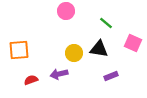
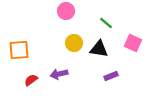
yellow circle: moved 10 px up
red semicircle: rotated 16 degrees counterclockwise
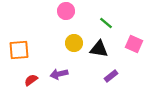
pink square: moved 1 px right, 1 px down
purple rectangle: rotated 16 degrees counterclockwise
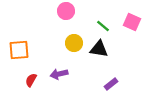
green line: moved 3 px left, 3 px down
pink square: moved 2 px left, 22 px up
purple rectangle: moved 8 px down
red semicircle: rotated 24 degrees counterclockwise
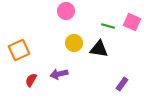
green line: moved 5 px right; rotated 24 degrees counterclockwise
orange square: rotated 20 degrees counterclockwise
purple rectangle: moved 11 px right; rotated 16 degrees counterclockwise
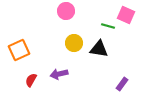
pink square: moved 6 px left, 7 px up
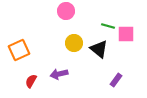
pink square: moved 19 px down; rotated 24 degrees counterclockwise
black triangle: rotated 30 degrees clockwise
red semicircle: moved 1 px down
purple rectangle: moved 6 px left, 4 px up
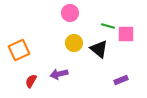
pink circle: moved 4 px right, 2 px down
purple rectangle: moved 5 px right; rotated 32 degrees clockwise
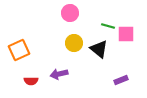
red semicircle: rotated 120 degrees counterclockwise
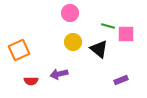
yellow circle: moved 1 px left, 1 px up
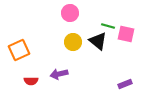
pink square: rotated 12 degrees clockwise
black triangle: moved 1 px left, 8 px up
purple rectangle: moved 4 px right, 4 px down
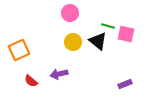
red semicircle: rotated 40 degrees clockwise
